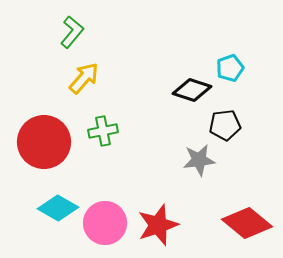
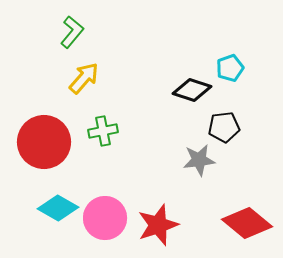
black pentagon: moved 1 px left, 2 px down
pink circle: moved 5 px up
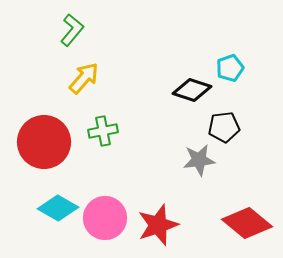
green L-shape: moved 2 px up
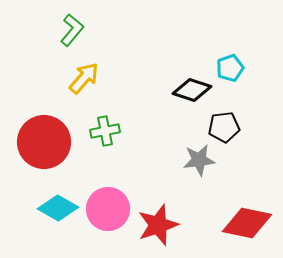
green cross: moved 2 px right
pink circle: moved 3 px right, 9 px up
red diamond: rotated 27 degrees counterclockwise
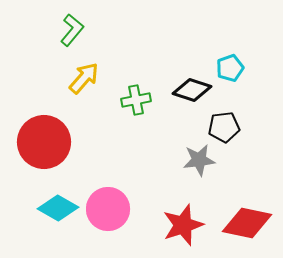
green cross: moved 31 px right, 31 px up
red star: moved 25 px right
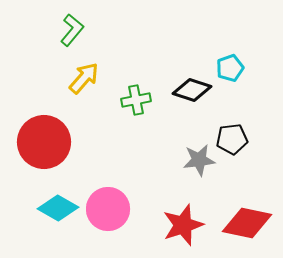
black pentagon: moved 8 px right, 12 px down
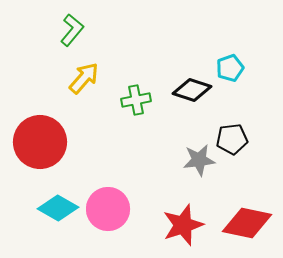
red circle: moved 4 px left
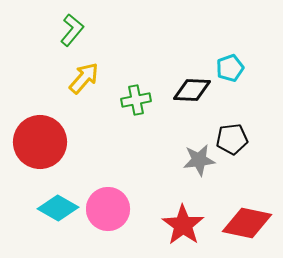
black diamond: rotated 15 degrees counterclockwise
red star: rotated 18 degrees counterclockwise
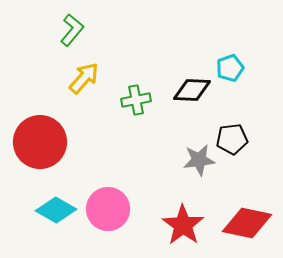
cyan diamond: moved 2 px left, 2 px down
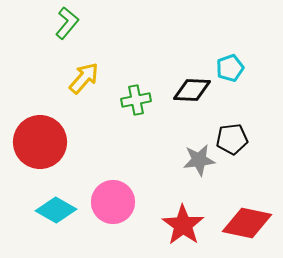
green L-shape: moved 5 px left, 7 px up
pink circle: moved 5 px right, 7 px up
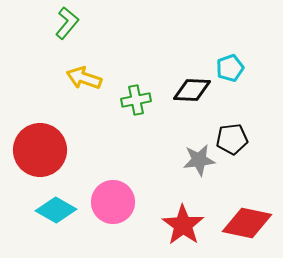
yellow arrow: rotated 112 degrees counterclockwise
red circle: moved 8 px down
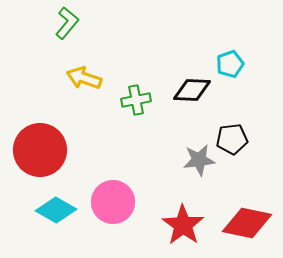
cyan pentagon: moved 4 px up
